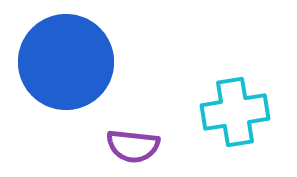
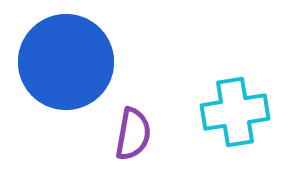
purple semicircle: moved 12 px up; rotated 86 degrees counterclockwise
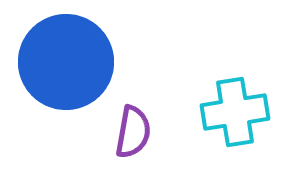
purple semicircle: moved 2 px up
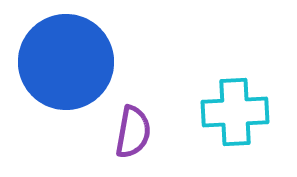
cyan cross: rotated 6 degrees clockwise
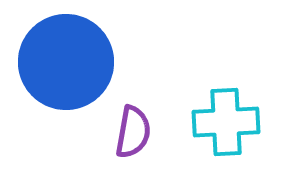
cyan cross: moved 9 px left, 10 px down
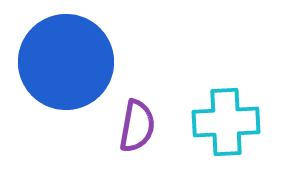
purple semicircle: moved 4 px right, 6 px up
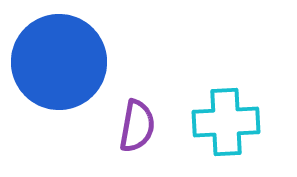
blue circle: moved 7 px left
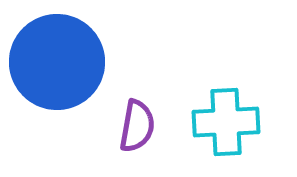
blue circle: moved 2 px left
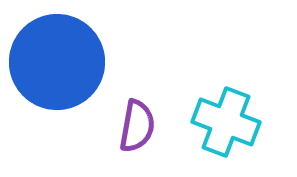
cyan cross: rotated 24 degrees clockwise
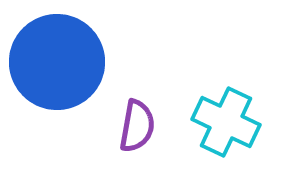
cyan cross: rotated 4 degrees clockwise
